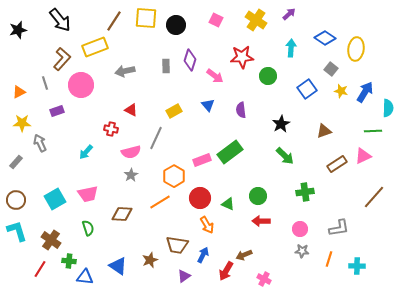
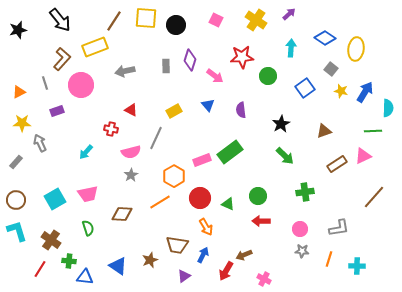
blue square at (307, 89): moved 2 px left, 1 px up
orange arrow at (207, 225): moved 1 px left, 2 px down
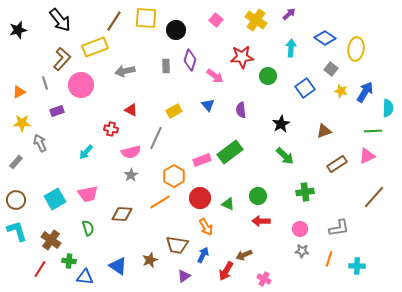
pink square at (216, 20): rotated 16 degrees clockwise
black circle at (176, 25): moved 5 px down
pink triangle at (363, 156): moved 4 px right
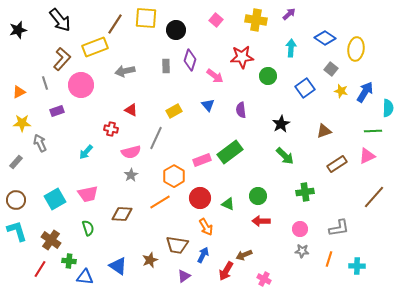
yellow cross at (256, 20): rotated 25 degrees counterclockwise
brown line at (114, 21): moved 1 px right, 3 px down
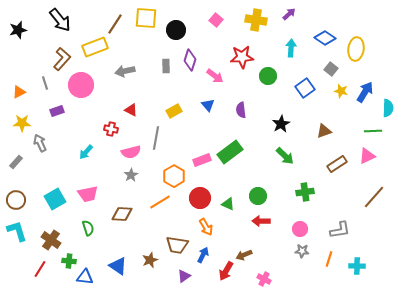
gray line at (156, 138): rotated 15 degrees counterclockwise
gray L-shape at (339, 228): moved 1 px right, 2 px down
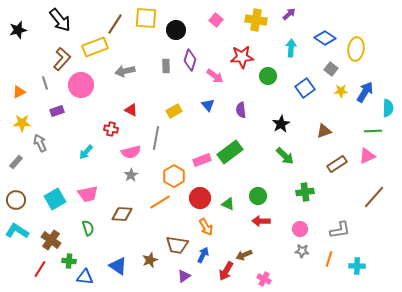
yellow star at (341, 91): rotated 16 degrees counterclockwise
cyan L-shape at (17, 231): rotated 40 degrees counterclockwise
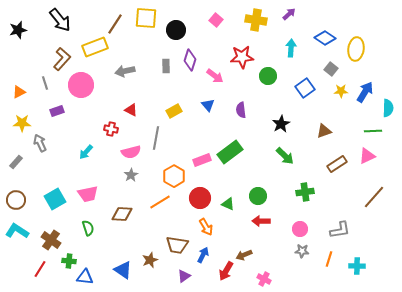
blue triangle at (118, 266): moved 5 px right, 4 px down
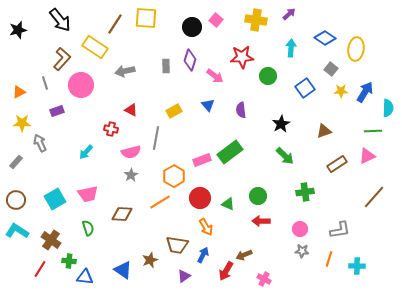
black circle at (176, 30): moved 16 px right, 3 px up
yellow rectangle at (95, 47): rotated 55 degrees clockwise
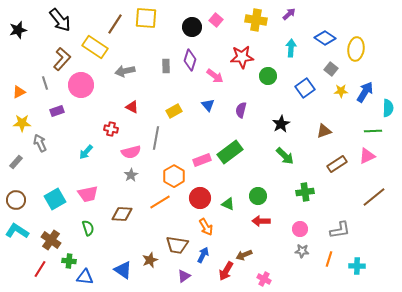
red triangle at (131, 110): moved 1 px right, 3 px up
purple semicircle at (241, 110): rotated 21 degrees clockwise
brown line at (374, 197): rotated 10 degrees clockwise
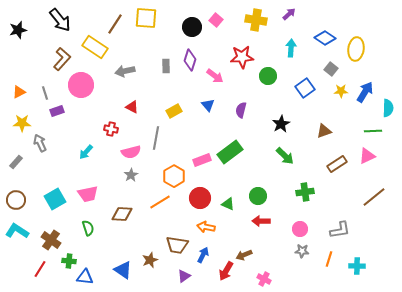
gray line at (45, 83): moved 10 px down
orange arrow at (206, 227): rotated 132 degrees clockwise
